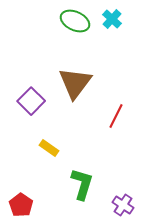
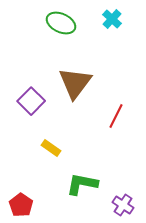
green ellipse: moved 14 px left, 2 px down
yellow rectangle: moved 2 px right
green L-shape: rotated 96 degrees counterclockwise
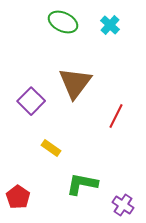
cyan cross: moved 2 px left, 6 px down
green ellipse: moved 2 px right, 1 px up
red pentagon: moved 3 px left, 8 px up
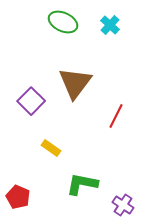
red pentagon: rotated 10 degrees counterclockwise
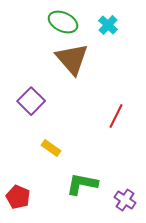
cyan cross: moved 2 px left
brown triangle: moved 3 px left, 24 px up; rotated 18 degrees counterclockwise
purple cross: moved 2 px right, 5 px up
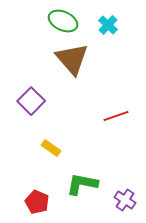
green ellipse: moved 1 px up
red line: rotated 45 degrees clockwise
red pentagon: moved 19 px right, 5 px down
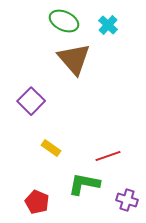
green ellipse: moved 1 px right
brown triangle: moved 2 px right
red line: moved 8 px left, 40 px down
green L-shape: moved 2 px right
purple cross: moved 2 px right; rotated 15 degrees counterclockwise
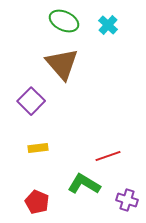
brown triangle: moved 12 px left, 5 px down
yellow rectangle: moved 13 px left; rotated 42 degrees counterclockwise
green L-shape: rotated 20 degrees clockwise
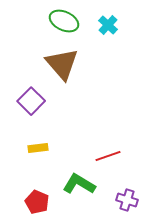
green L-shape: moved 5 px left
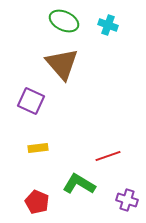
cyan cross: rotated 24 degrees counterclockwise
purple square: rotated 20 degrees counterclockwise
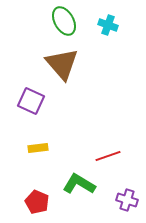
green ellipse: rotated 36 degrees clockwise
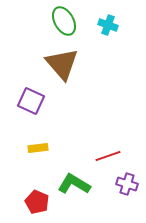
green L-shape: moved 5 px left
purple cross: moved 16 px up
